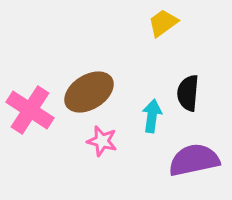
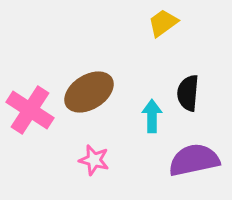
cyan arrow: rotated 8 degrees counterclockwise
pink star: moved 8 px left, 19 px down
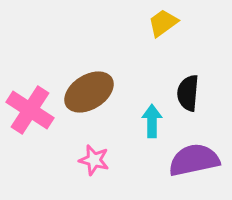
cyan arrow: moved 5 px down
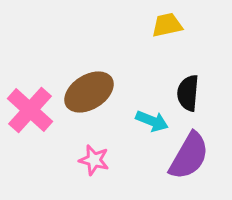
yellow trapezoid: moved 4 px right, 2 px down; rotated 24 degrees clockwise
pink cross: rotated 9 degrees clockwise
cyan arrow: rotated 112 degrees clockwise
purple semicircle: moved 5 px left, 4 px up; rotated 132 degrees clockwise
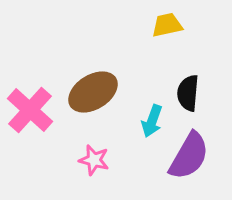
brown ellipse: moved 4 px right
cyan arrow: rotated 88 degrees clockwise
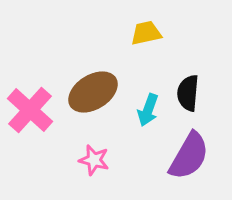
yellow trapezoid: moved 21 px left, 8 px down
cyan arrow: moved 4 px left, 11 px up
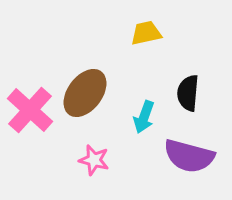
brown ellipse: moved 8 px left, 1 px down; rotated 21 degrees counterclockwise
cyan arrow: moved 4 px left, 7 px down
purple semicircle: rotated 75 degrees clockwise
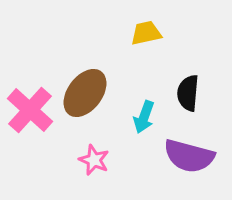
pink star: rotated 8 degrees clockwise
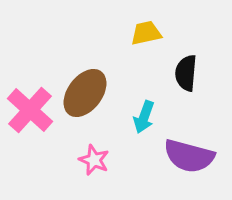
black semicircle: moved 2 px left, 20 px up
